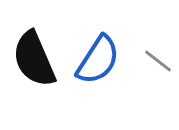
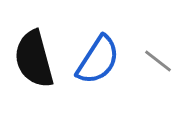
black semicircle: rotated 8 degrees clockwise
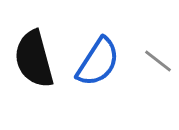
blue semicircle: moved 2 px down
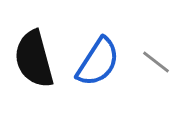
gray line: moved 2 px left, 1 px down
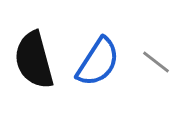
black semicircle: moved 1 px down
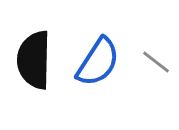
black semicircle: rotated 16 degrees clockwise
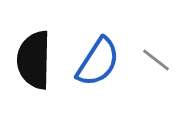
gray line: moved 2 px up
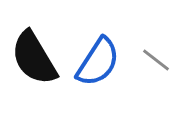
black semicircle: moved 2 px up; rotated 32 degrees counterclockwise
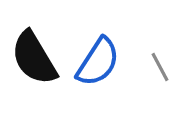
gray line: moved 4 px right, 7 px down; rotated 24 degrees clockwise
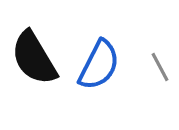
blue semicircle: moved 1 px right, 3 px down; rotated 6 degrees counterclockwise
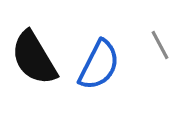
gray line: moved 22 px up
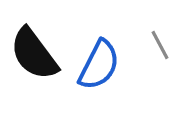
black semicircle: moved 4 px up; rotated 6 degrees counterclockwise
